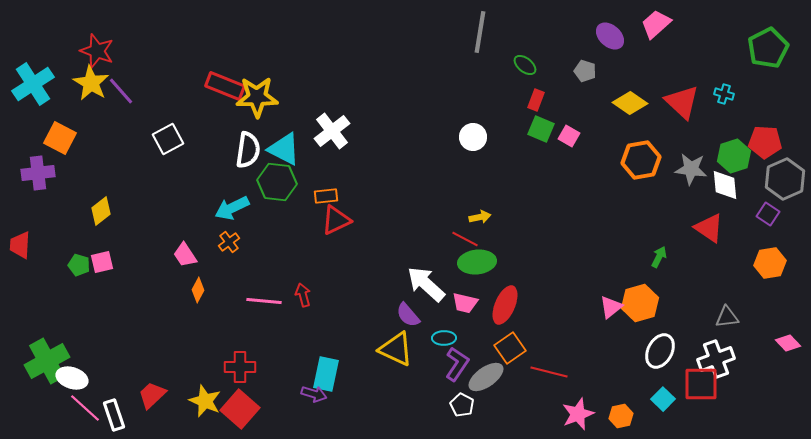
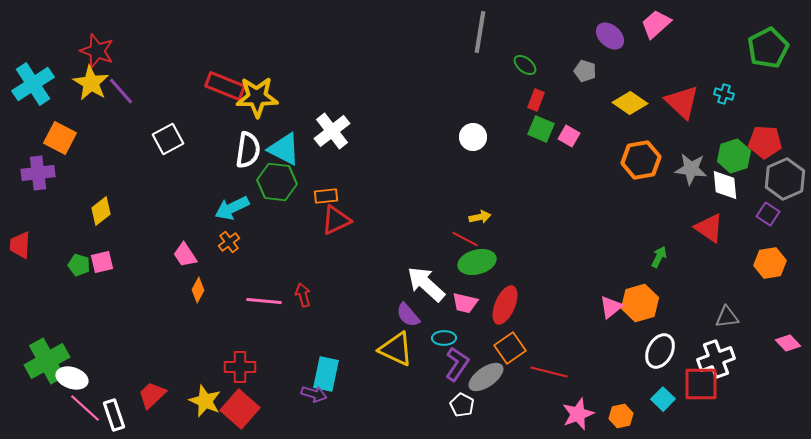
green ellipse at (477, 262): rotated 9 degrees counterclockwise
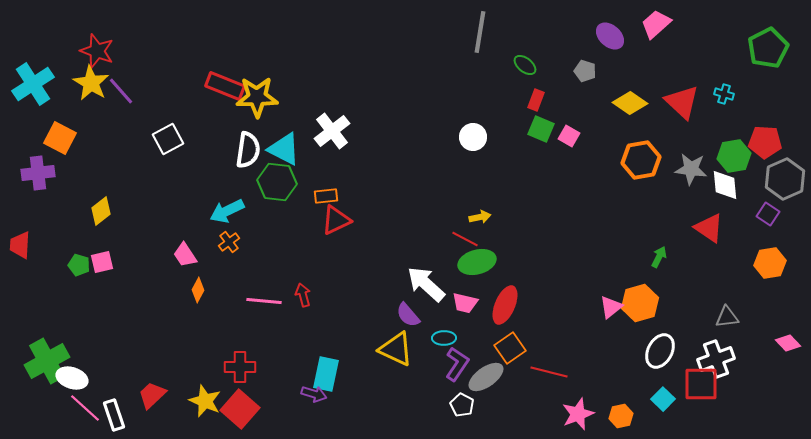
green hexagon at (734, 156): rotated 8 degrees clockwise
cyan arrow at (232, 208): moved 5 px left, 3 px down
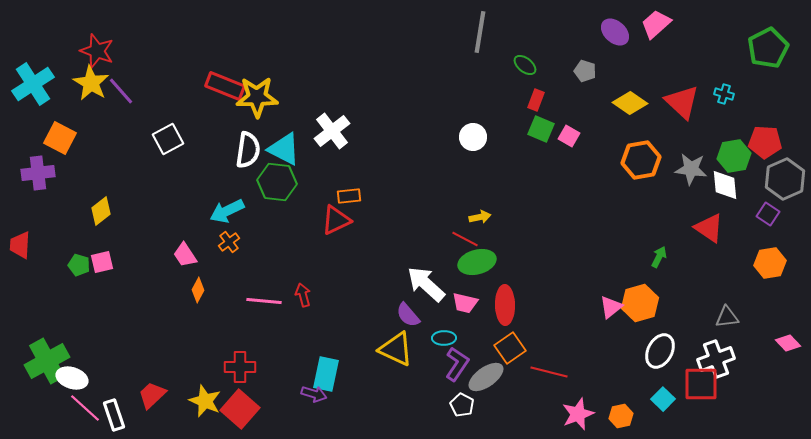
purple ellipse at (610, 36): moved 5 px right, 4 px up
orange rectangle at (326, 196): moved 23 px right
red ellipse at (505, 305): rotated 24 degrees counterclockwise
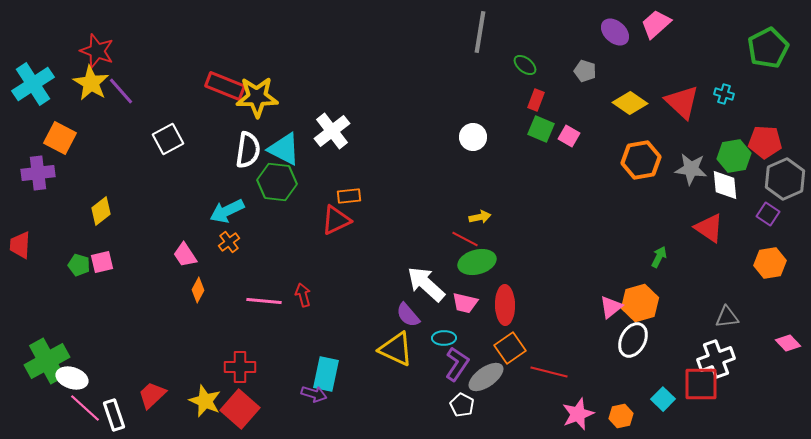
white ellipse at (660, 351): moved 27 px left, 11 px up
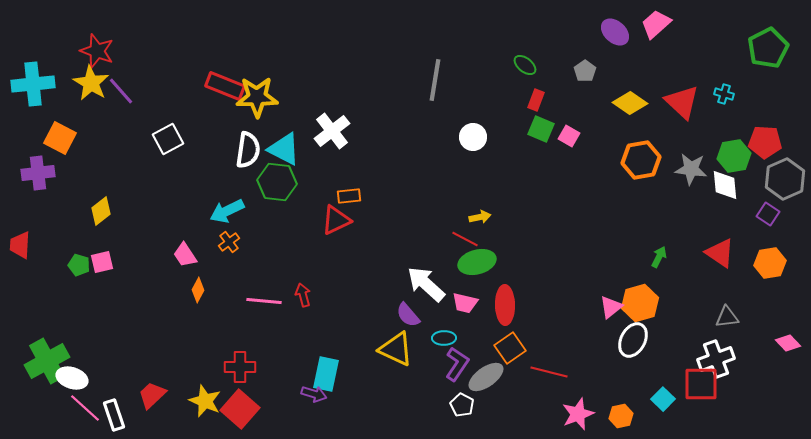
gray line at (480, 32): moved 45 px left, 48 px down
gray pentagon at (585, 71): rotated 20 degrees clockwise
cyan cross at (33, 84): rotated 27 degrees clockwise
red triangle at (709, 228): moved 11 px right, 25 px down
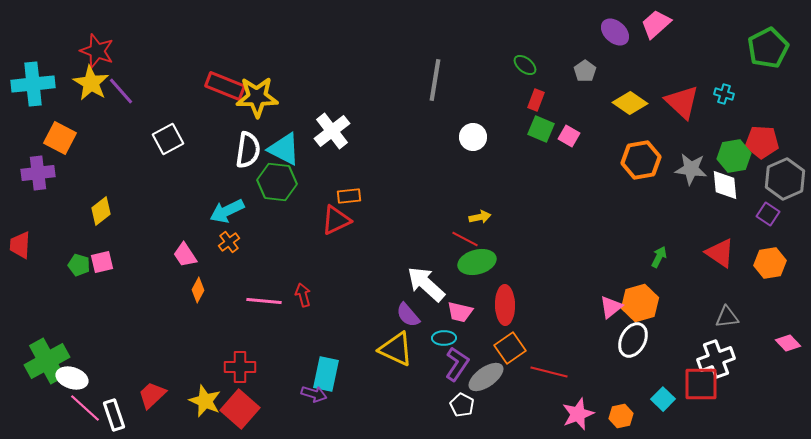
red pentagon at (765, 142): moved 3 px left
pink trapezoid at (465, 303): moved 5 px left, 9 px down
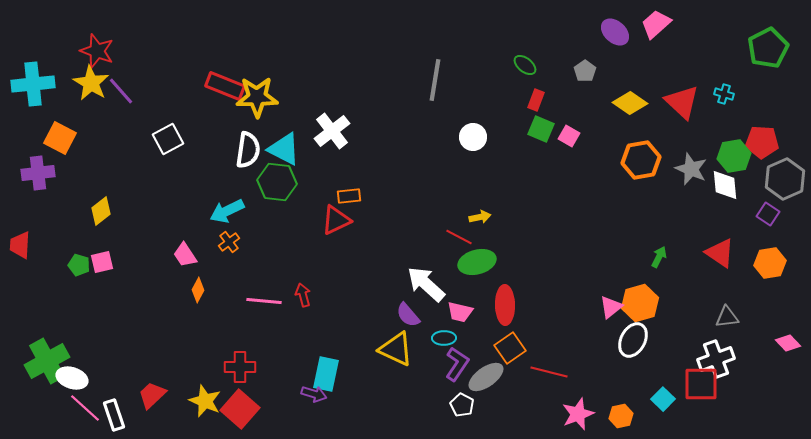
gray star at (691, 169): rotated 16 degrees clockwise
red line at (465, 239): moved 6 px left, 2 px up
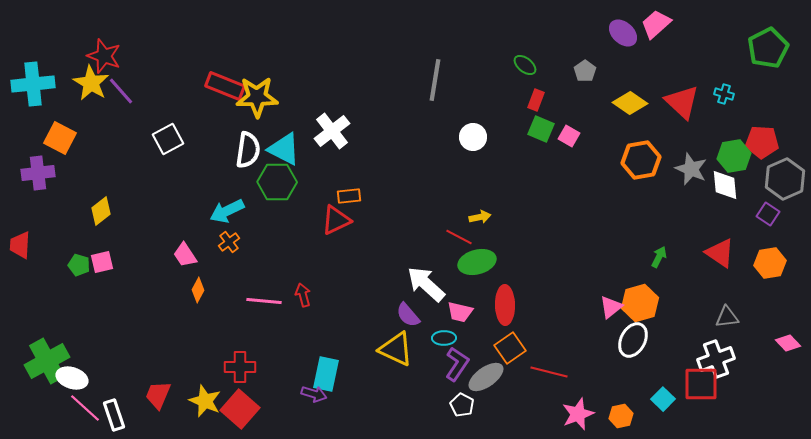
purple ellipse at (615, 32): moved 8 px right, 1 px down
red star at (97, 51): moved 7 px right, 5 px down
green hexagon at (277, 182): rotated 6 degrees counterclockwise
red trapezoid at (152, 395): moved 6 px right; rotated 24 degrees counterclockwise
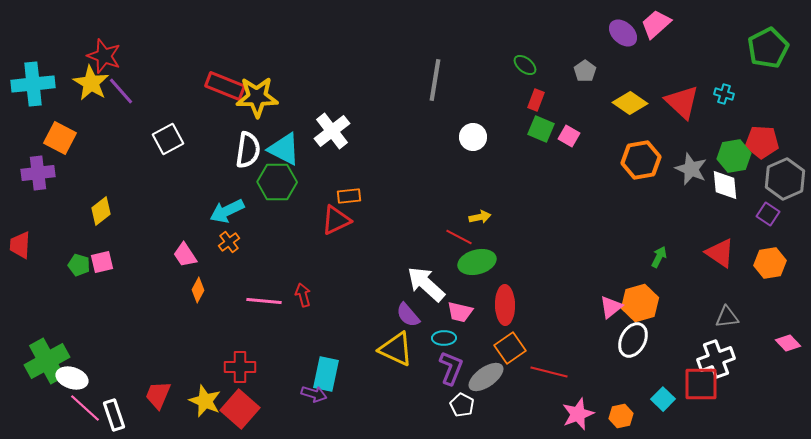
purple L-shape at (457, 364): moved 6 px left, 4 px down; rotated 12 degrees counterclockwise
